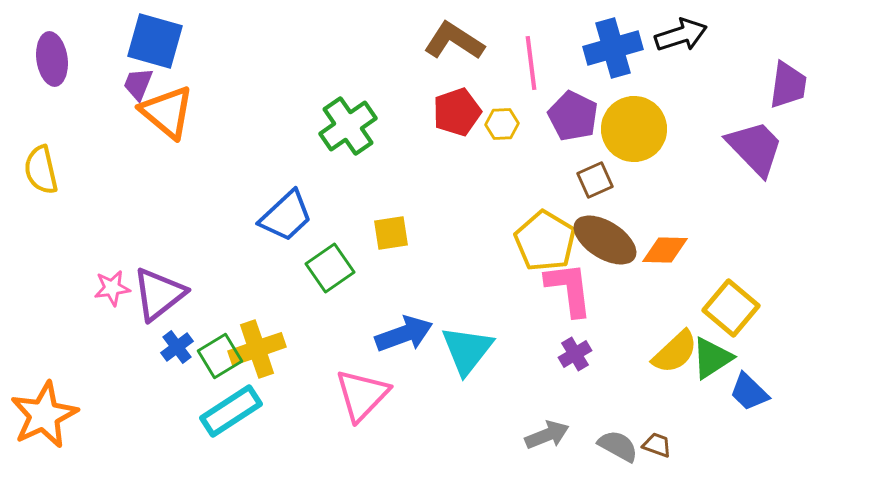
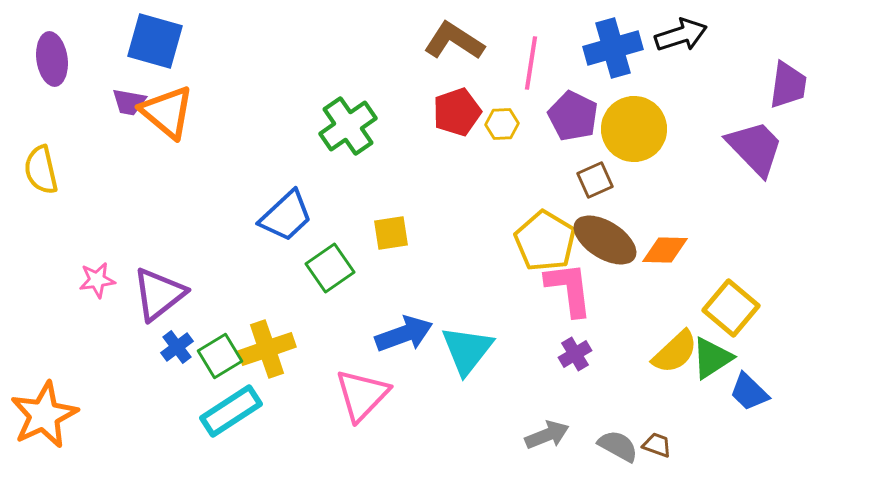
pink line at (531, 63): rotated 16 degrees clockwise
purple trapezoid at (138, 84): moved 9 px left, 18 px down; rotated 102 degrees counterclockwise
pink star at (112, 288): moved 15 px left, 8 px up
yellow cross at (257, 349): moved 10 px right
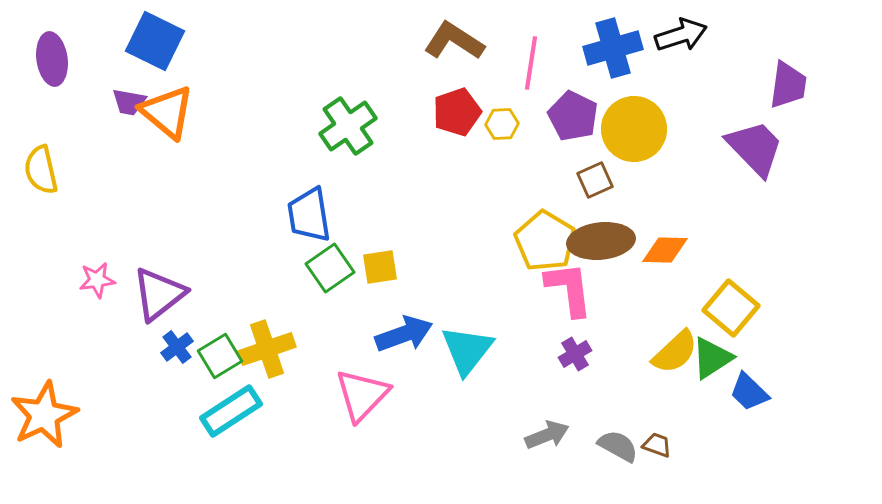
blue square at (155, 41): rotated 10 degrees clockwise
blue trapezoid at (286, 216): moved 23 px right, 1 px up; rotated 124 degrees clockwise
yellow square at (391, 233): moved 11 px left, 34 px down
brown ellipse at (605, 240): moved 4 px left, 1 px down; rotated 38 degrees counterclockwise
